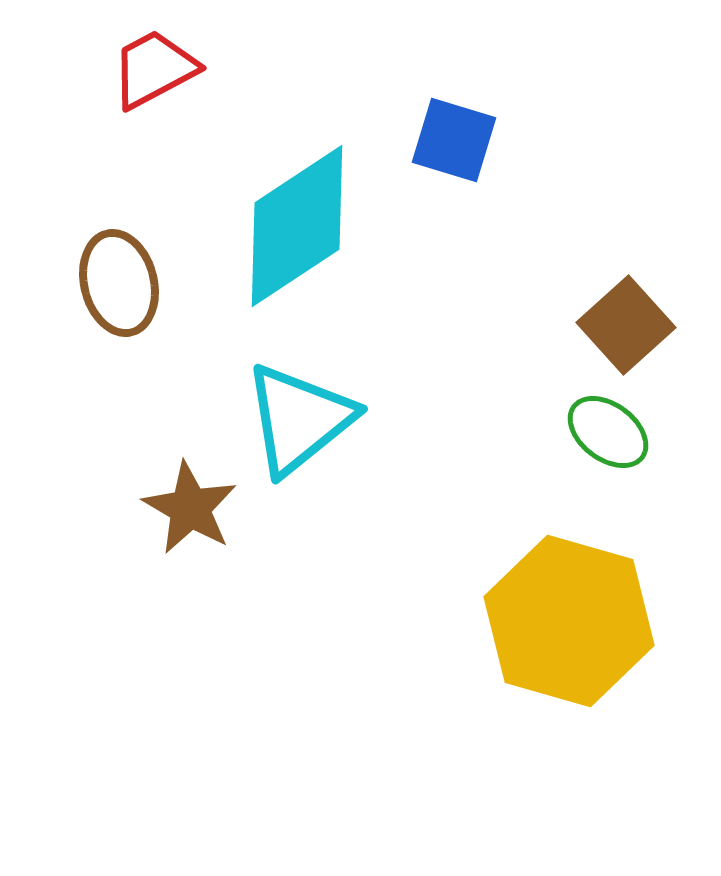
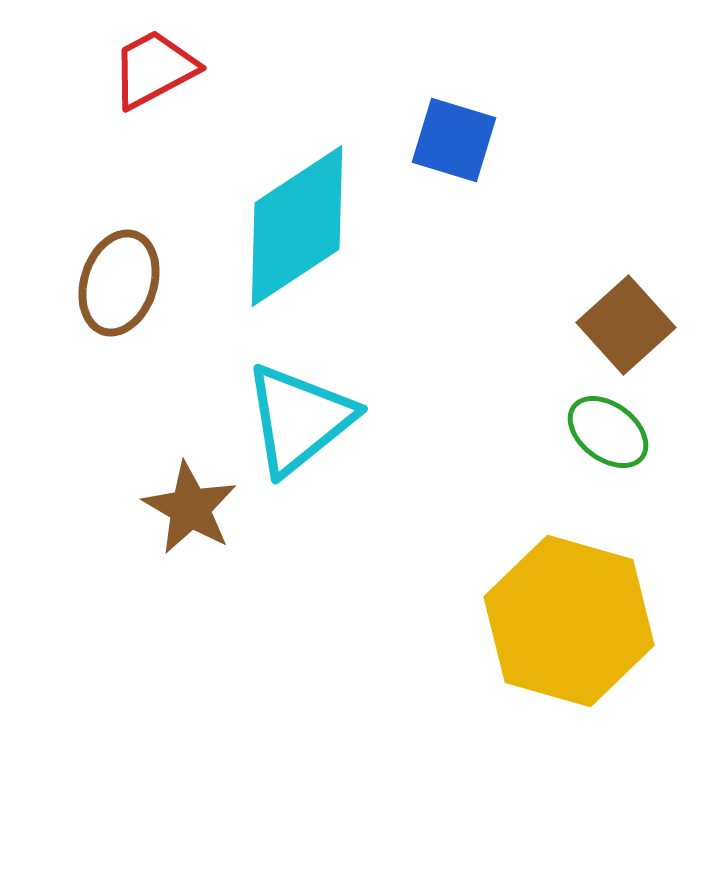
brown ellipse: rotated 32 degrees clockwise
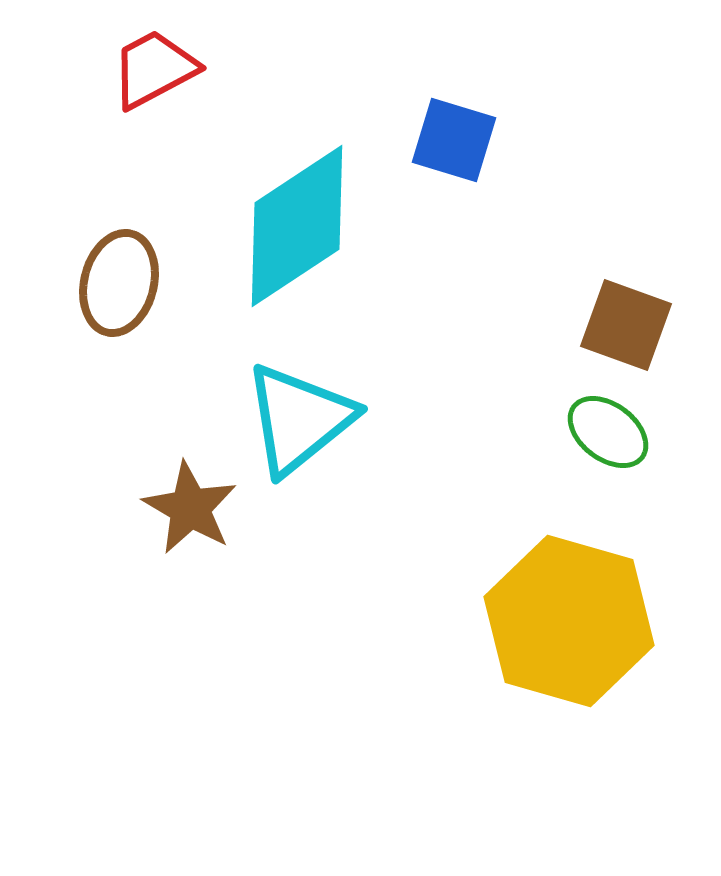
brown ellipse: rotated 4 degrees counterclockwise
brown square: rotated 28 degrees counterclockwise
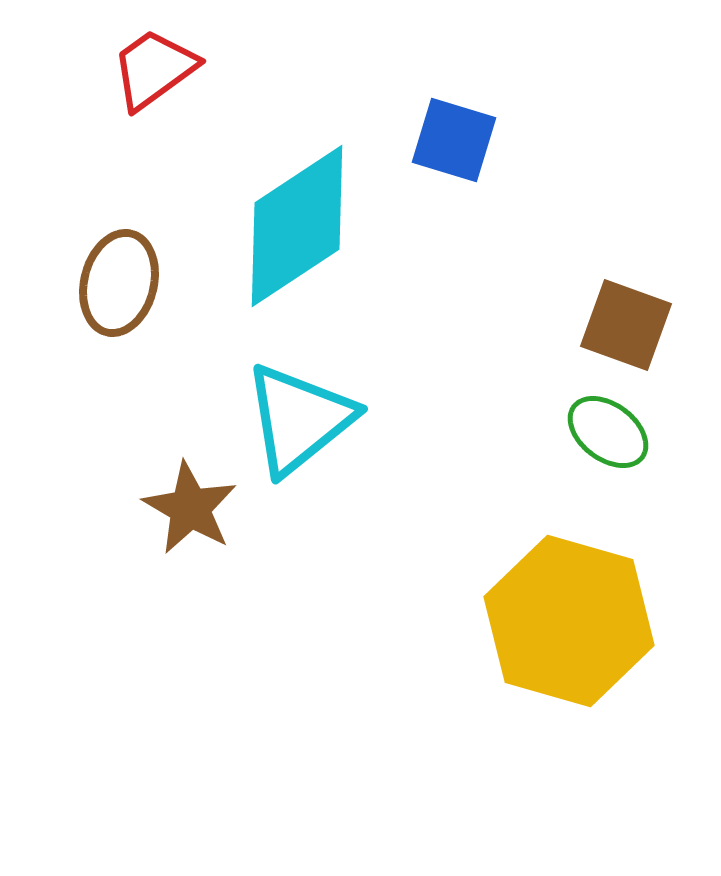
red trapezoid: rotated 8 degrees counterclockwise
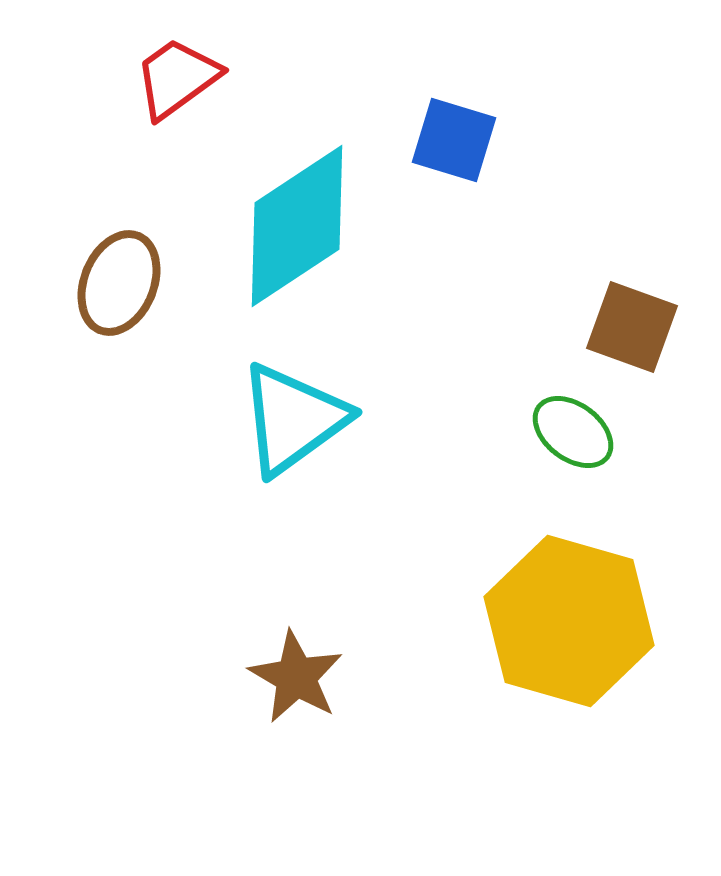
red trapezoid: moved 23 px right, 9 px down
brown ellipse: rotated 8 degrees clockwise
brown square: moved 6 px right, 2 px down
cyan triangle: moved 6 px left; rotated 3 degrees clockwise
green ellipse: moved 35 px left
brown star: moved 106 px right, 169 px down
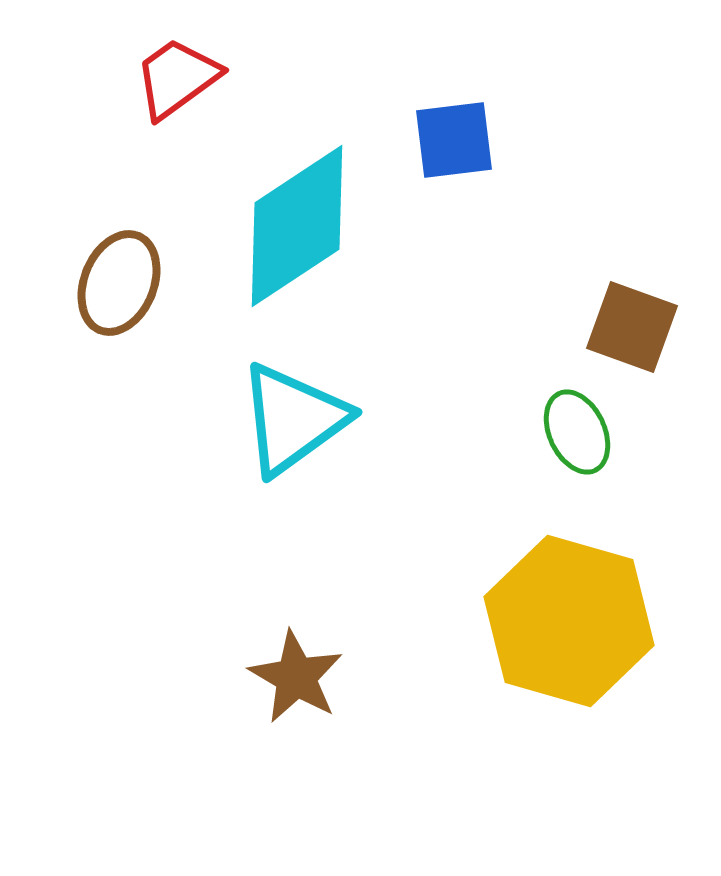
blue square: rotated 24 degrees counterclockwise
green ellipse: moved 4 px right; rotated 28 degrees clockwise
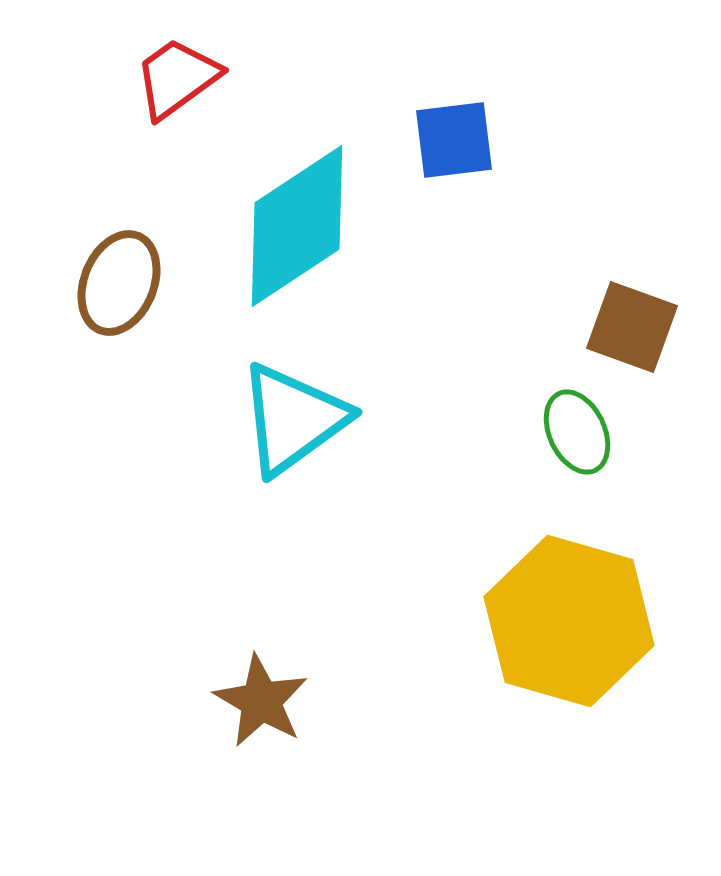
brown star: moved 35 px left, 24 px down
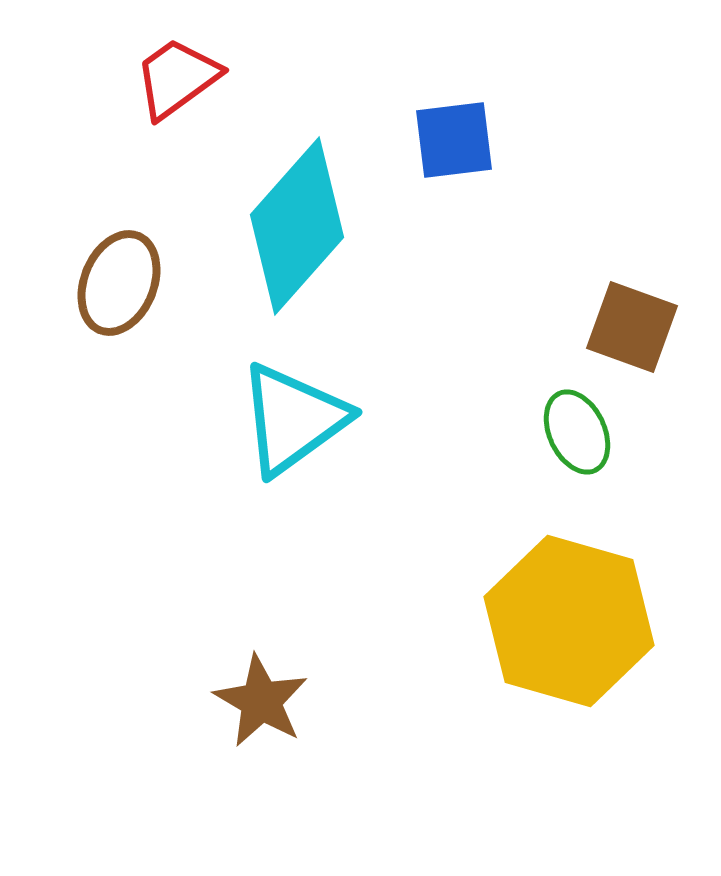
cyan diamond: rotated 15 degrees counterclockwise
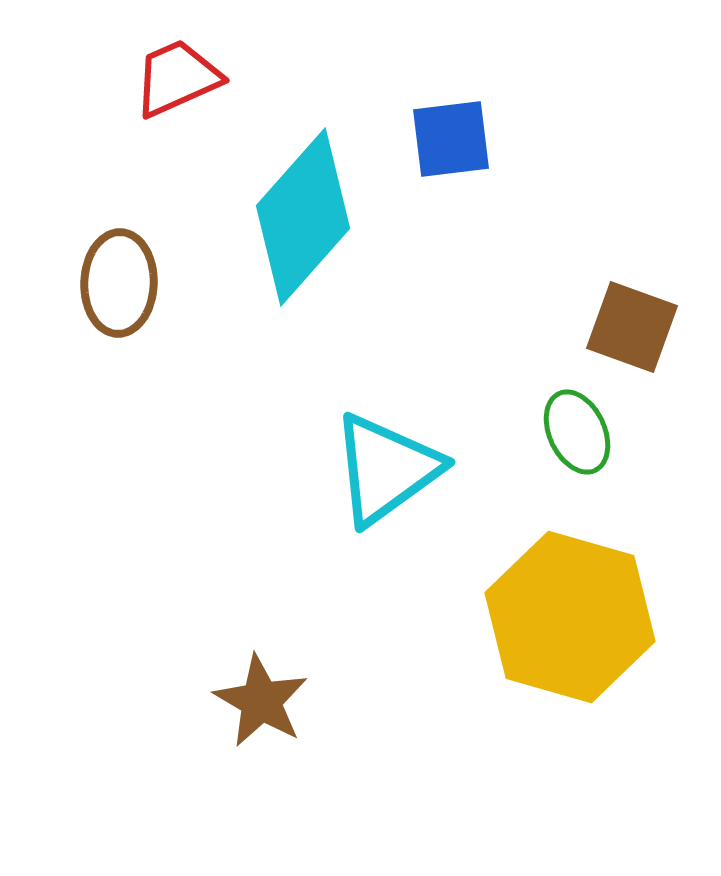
red trapezoid: rotated 12 degrees clockwise
blue square: moved 3 px left, 1 px up
cyan diamond: moved 6 px right, 9 px up
brown ellipse: rotated 20 degrees counterclockwise
cyan triangle: moved 93 px right, 50 px down
yellow hexagon: moved 1 px right, 4 px up
